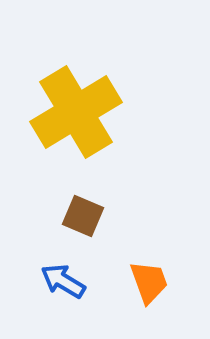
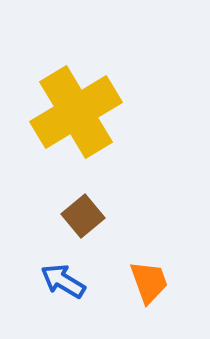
brown square: rotated 27 degrees clockwise
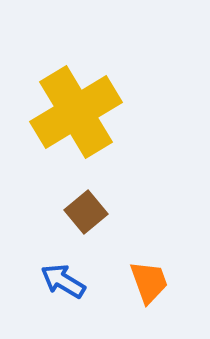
brown square: moved 3 px right, 4 px up
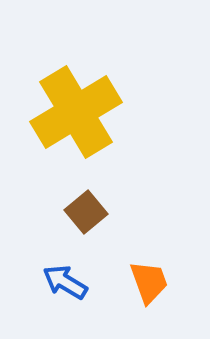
blue arrow: moved 2 px right, 1 px down
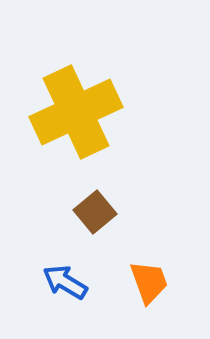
yellow cross: rotated 6 degrees clockwise
brown square: moved 9 px right
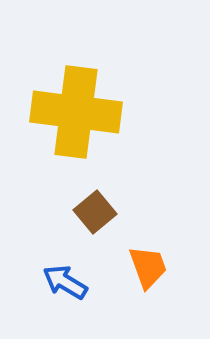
yellow cross: rotated 32 degrees clockwise
orange trapezoid: moved 1 px left, 15 px up
